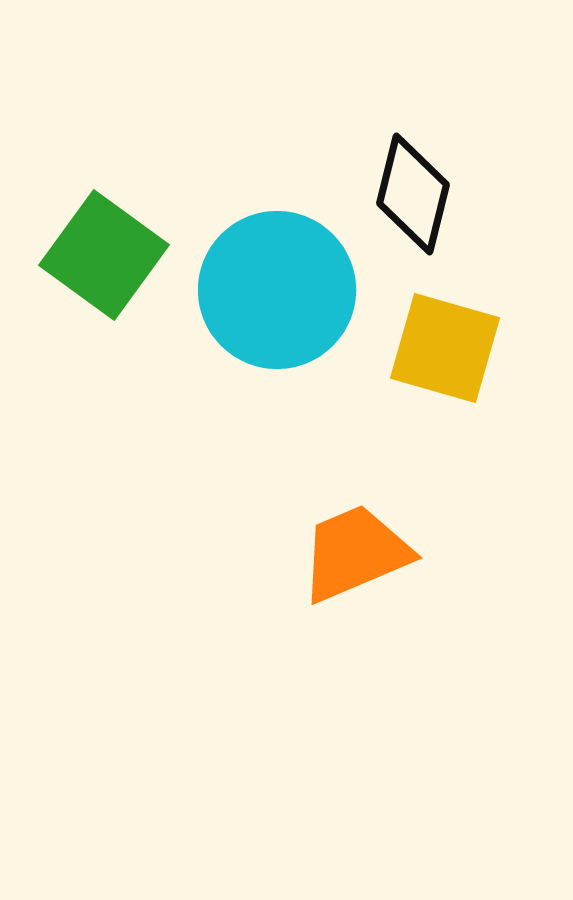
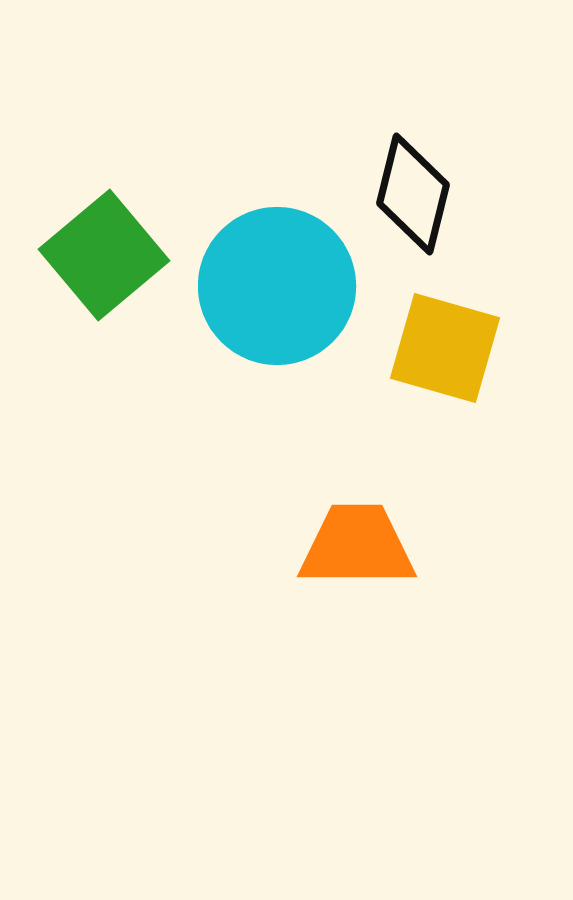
green square: rotated 14 degrees clockwise
cyan circle: moved 4 px up
orange trapezoid: moved 2 px right, 7 px up; rotated 23 degrees clockwise
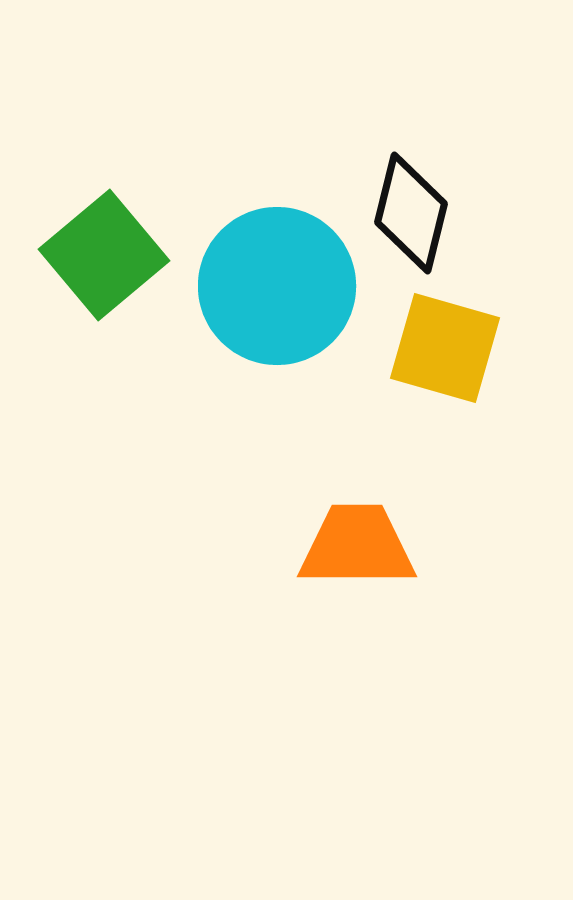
black diamond: moved 2 px left, 19 px down
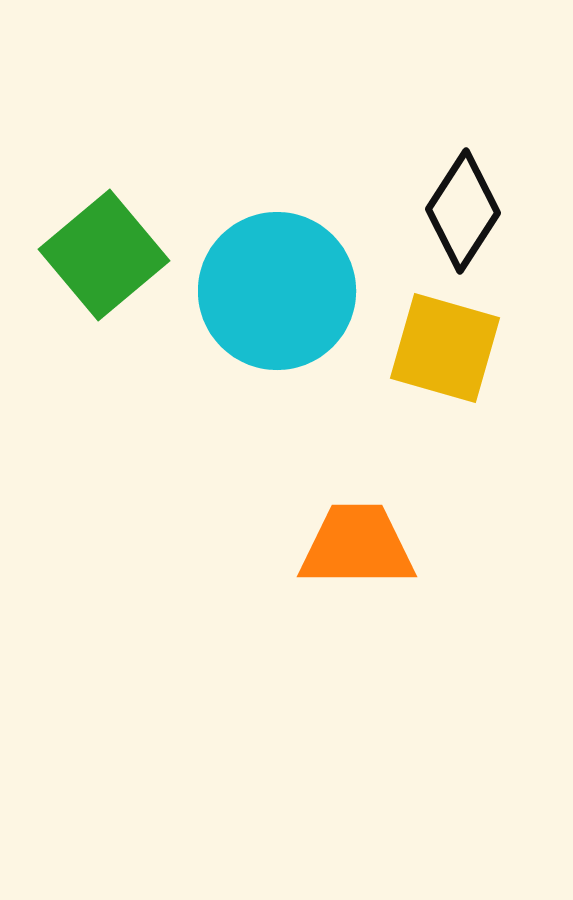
black diamond: moved 52 px right, 2 px up; rotated 19 degrees clockwise
cyan circle: moved 5 px down
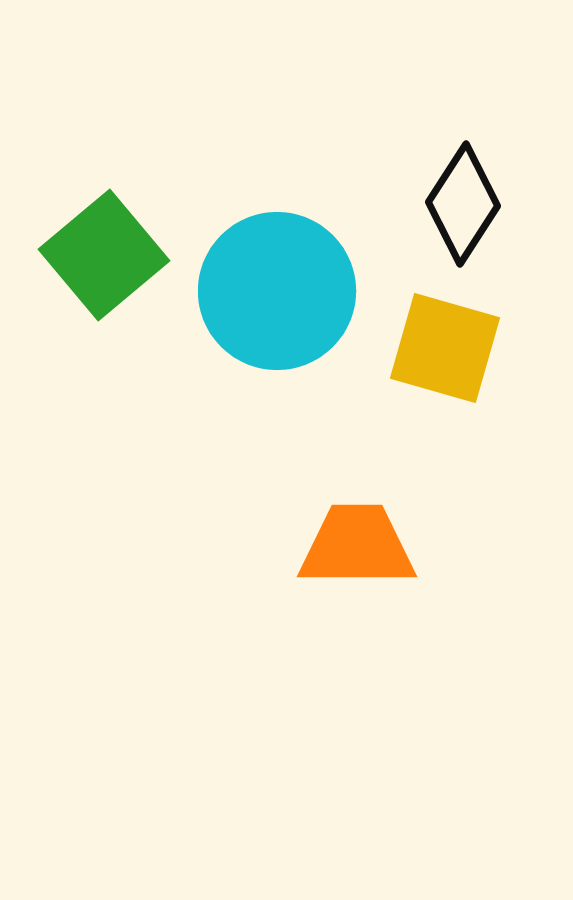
black diamond: moved 7 px up
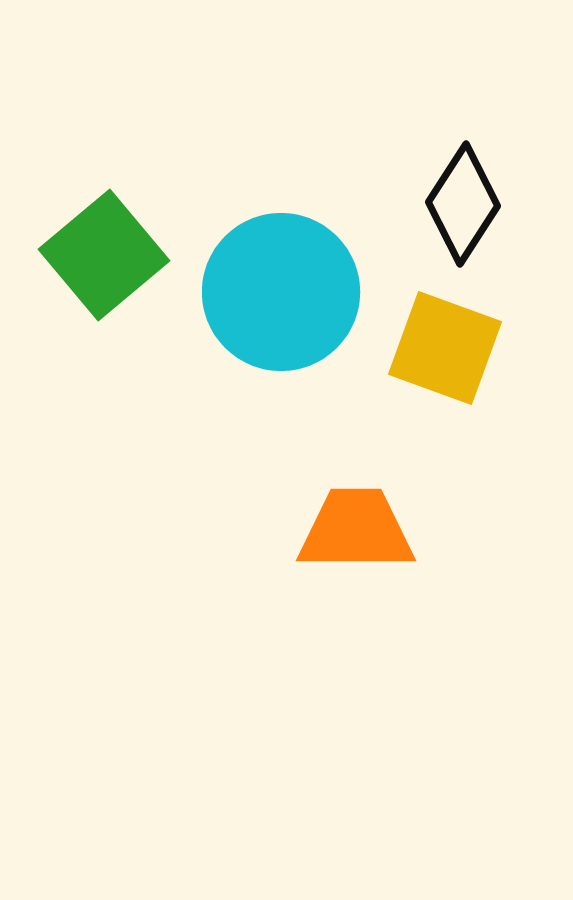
cyan circle: moved 4 px right, 1 px down
yellow square: rotated 4 degrees clockwise
orange trapezoid: moved 1 px left, 16 px up
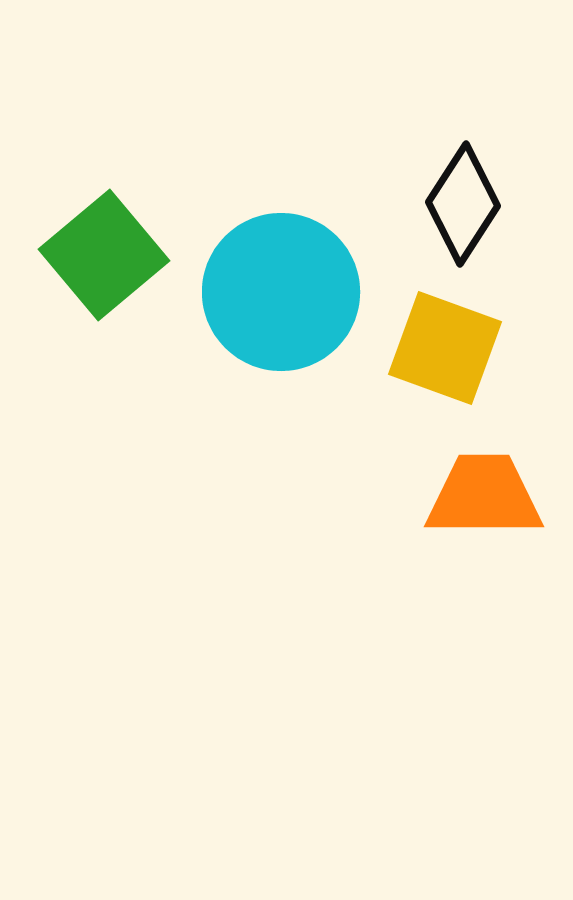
orange trapezoid: moved 128 px right, 34 px up
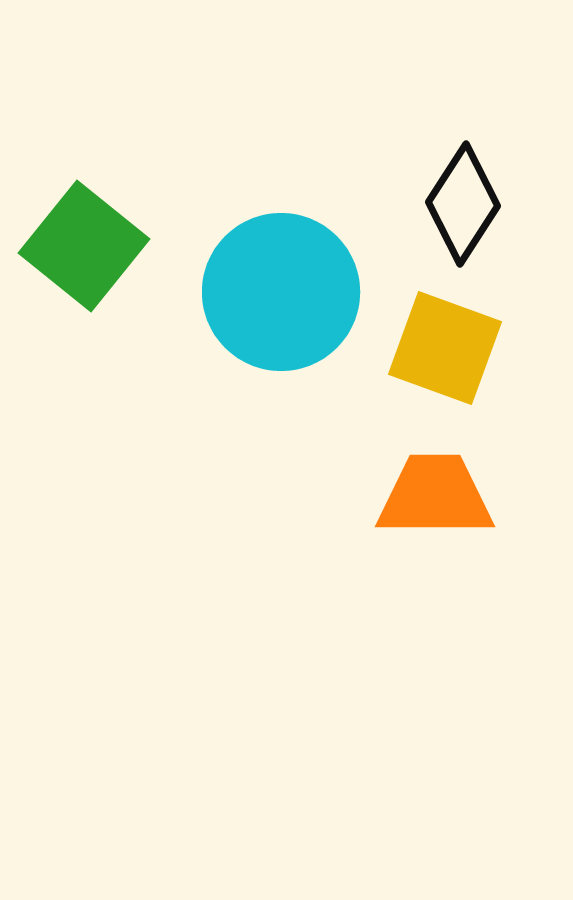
green square: moved 20 px left, 9 px up; rotated 11 degrees counterclockwise
orange trapezoid: moved 49 px left
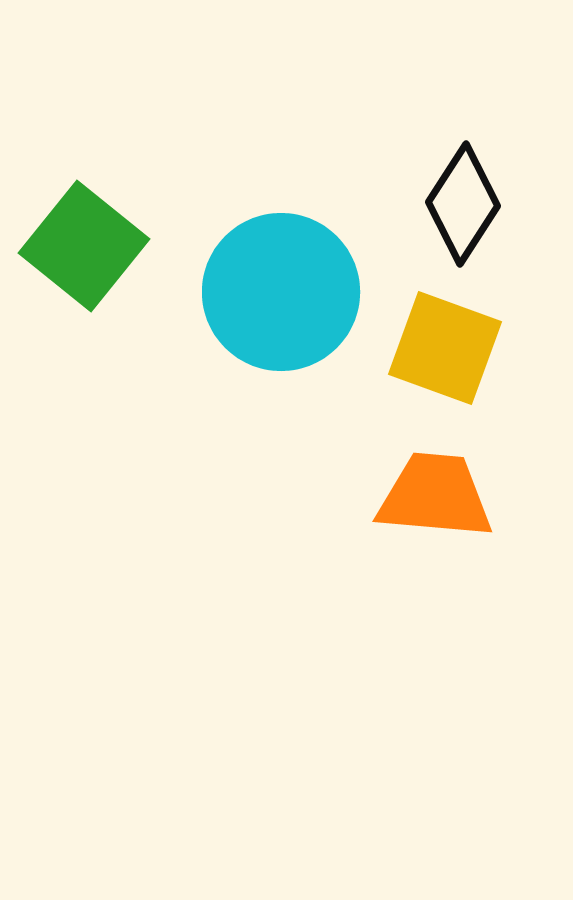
orange trapezoid: rotated 5 degrees clockwise
